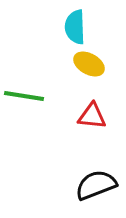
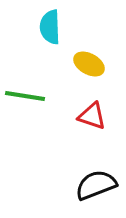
cyan semicircle: moved 25 px left
green line: moved 1 px right
red triangle: rotated 12 degrees clockwise
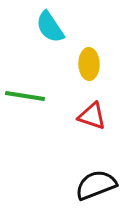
cyan semicircle: rotated 32 degrees counterclockwise
yellow ellipse: rotated 60 degrees clockwise
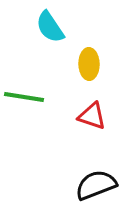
green line: moved 1 px left, 1 px down
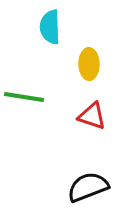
cyan semicircle: rotated 32 degrees clockwise
black semicircle: moved 8 px left, 2 px down
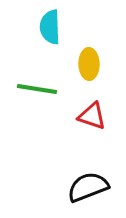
green line: moved 13 px right, 8 px up
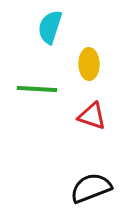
cyan semicircle: rotated 20 degrees clockwise
green line: rotated 6 degrees counterclockwise
black semicircle: moved 3 px right, 1 px down
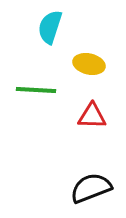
yellow ellipse: rotated 76 degrees counterclockwise
green line: moved 1 px left, 1 px down
red triangle: rotated 16 degrees counterclockwise
